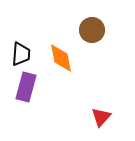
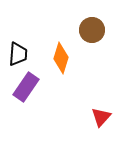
black trapezoid: moved 3 px left
orange diamond: rotated 28 degrees clockwise
purple rectangle: rotated 20 degrees clockwise
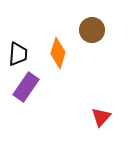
orange diamond: moved 3 px left, 5 px up
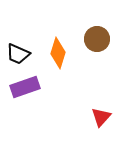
brown circle: moved 5 px right, 9 px down
black trapezoid: rotated 110 degrees clockwise
purple rectangle: moved 1 px left; rotated 36 degrees clockwise
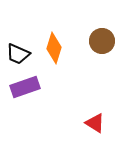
brown circle: moved 5 px right, 2 px down
orange diamond: moved 4 px left, 5 px up
red triangle: moved 6 px left, 6 px down; rotated 40 degrees counterclockwise
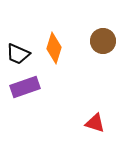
brown circle: moved 1 px right
red triangle: rotated 15 degrees counterclockwise
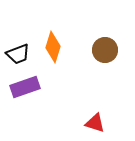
brown circle: moved 2 px right, 9 px down
orange diamond: moved 1 px left, 1 px up
black trapezoid: rotated 45 degrees counterclockwise
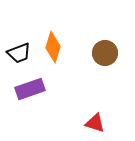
brown circle: moved 3 px down
black trapezoid: moved 1 px right, 1 px up
purple rectangle: moved 5 px right, 2 px down
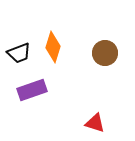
purple rectangle: moved 2 px right, 1 px down
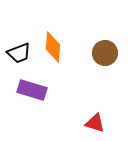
orange diamond: rotated 12 degrees counterclockwise
purple rectangle: rotated 36 degrees clockwise
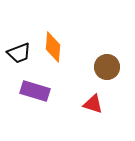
brown circle: moved 2 px right, 14 px down
purple rectangle: moved 3 px right, 1 px down
red triangle: moved 2 px left, 19 px up
